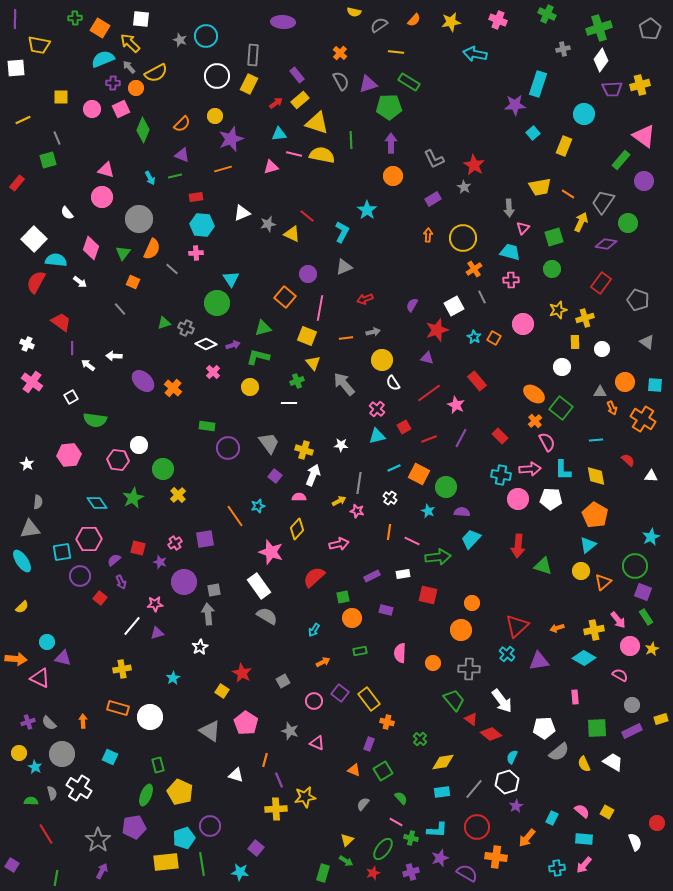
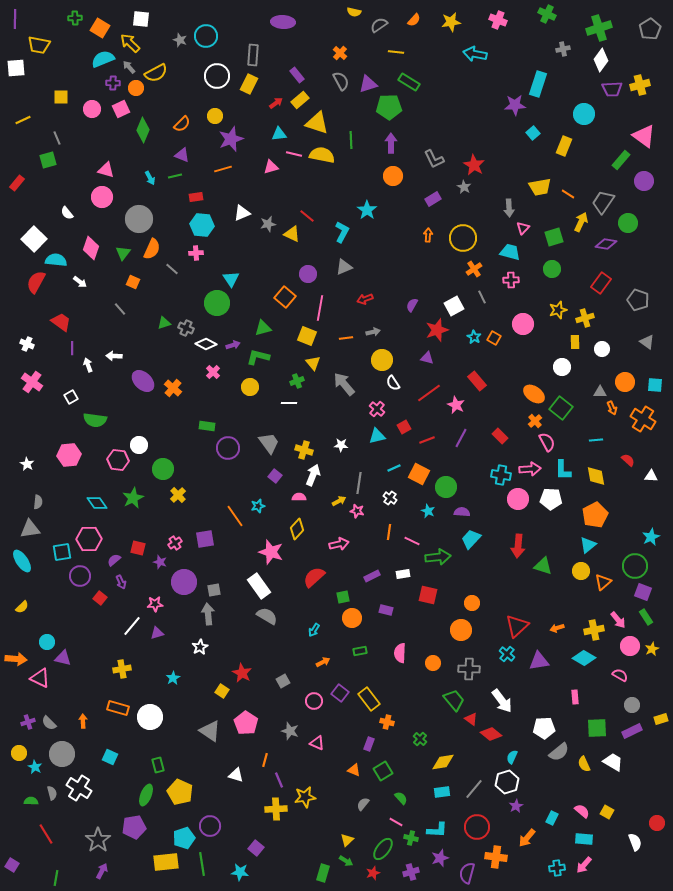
white arrow at (88, 365): rotated 32 degrees clockwise
red line at (429, 439): moved 2 px left, 1 px down
orange pentagon at (595, 515): rotated 15 degrees clockwise
purple semicircle at (467, 873): rotated 105 degrees counterclockwise
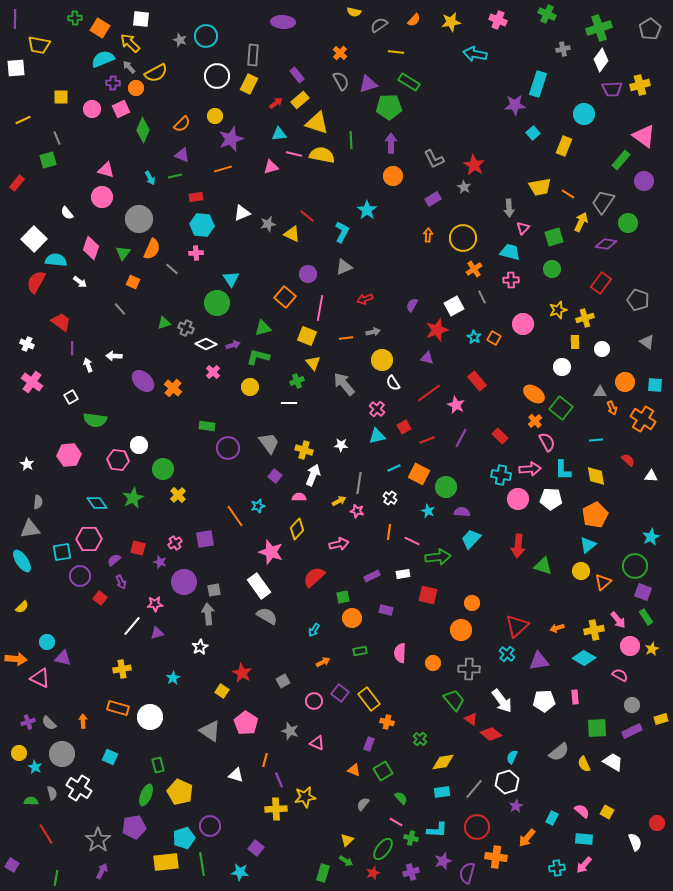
white pentagon at (544, 728): moved 27 px up
purple star at (440, 858): moved 3 px right, 3 px down
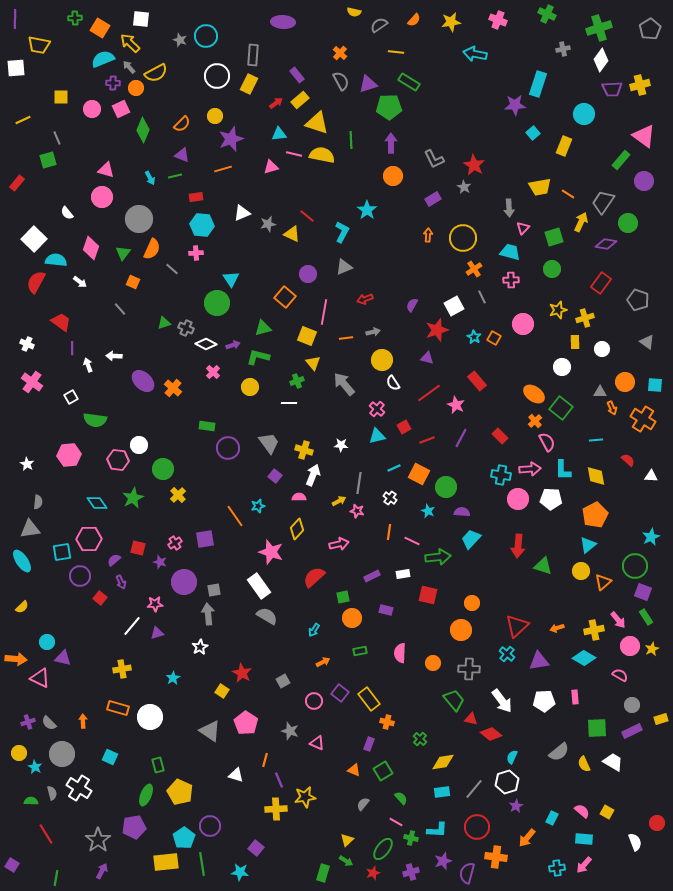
pink line at (320, 308): moved 4 px right, 4 px down
red triangle at (471, 719): rotated 24 degrees counterclockwise
cyan pentagon at (184, 838): rotated 15 degrees counterclockwise
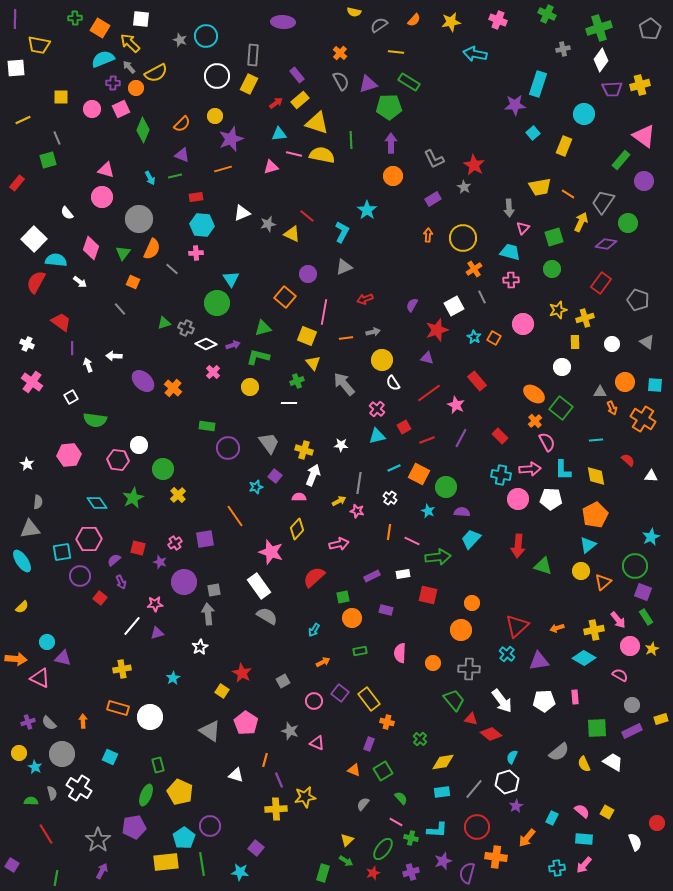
white circle at (602, 349): moved 10 px right, 5 px up
cyan star at (258, 506): moved 2 px left, 19 px up
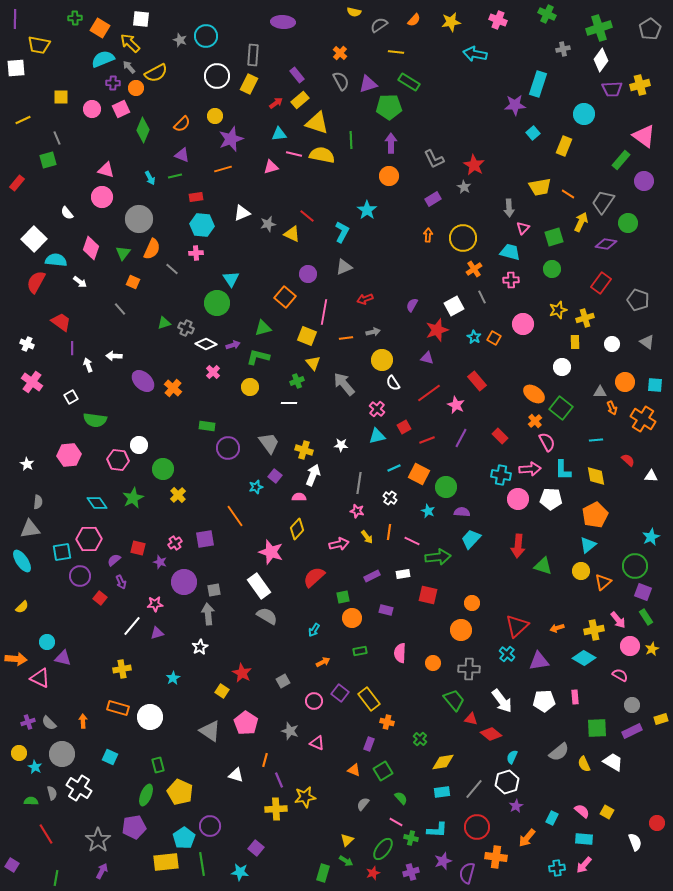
orange circle at (393, 176): moved 4 px left
yellow arrow at (339, 501): moved 28 px right, 36 px down; rotated 80 degrees clockwise
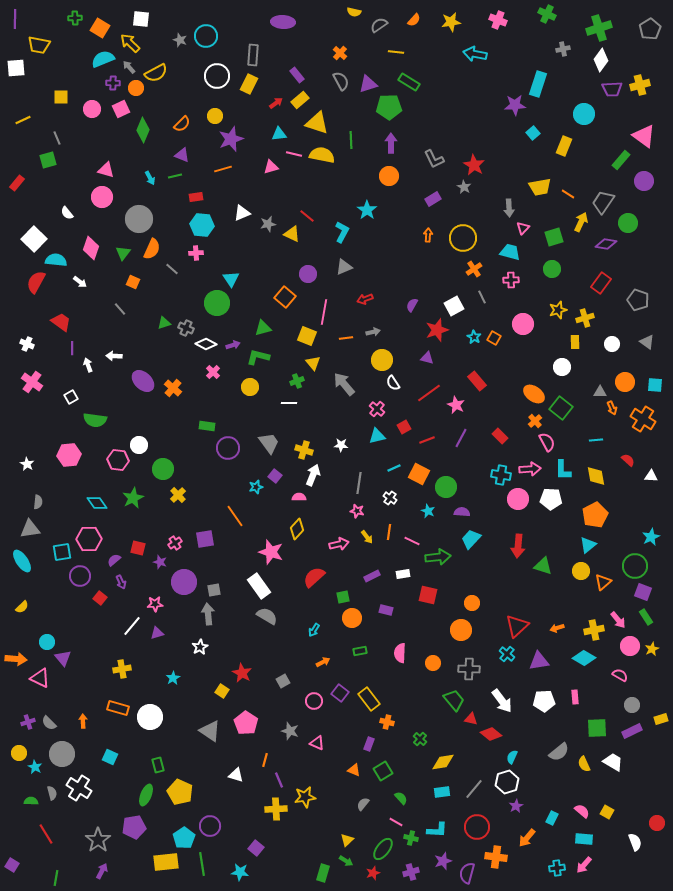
purple triangle at (63, 658): rotated 36 degrees clockwise
